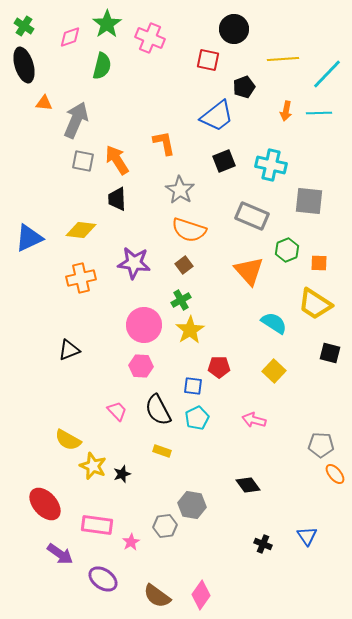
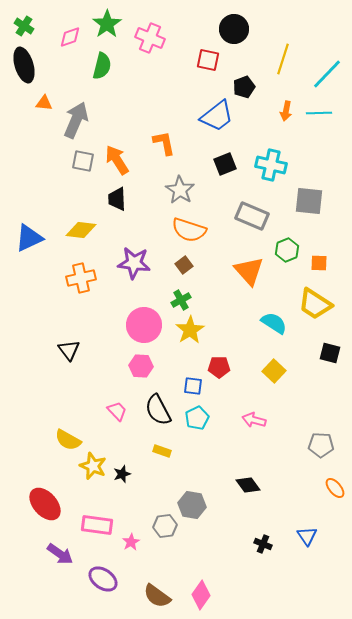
yellow line at (283, 59): rotated 68 degrees counterclockwise
black square at (224, 161): moved 1 px right, 3 px down
black triangle at (69, 350): rotated 45 degrees counterclockwise
orange ellipse at (335, 474): moved 14 px down
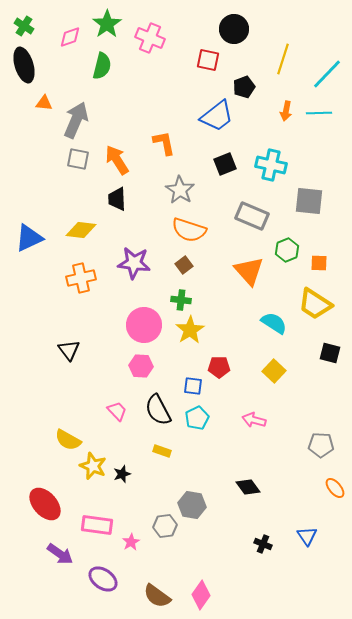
gray square at (83, 161): moved 5 px left, 2 px up
green cross at (181, 300): rotated 36 degrees clockwise
black diamond at (248, 485): moved 2 px down
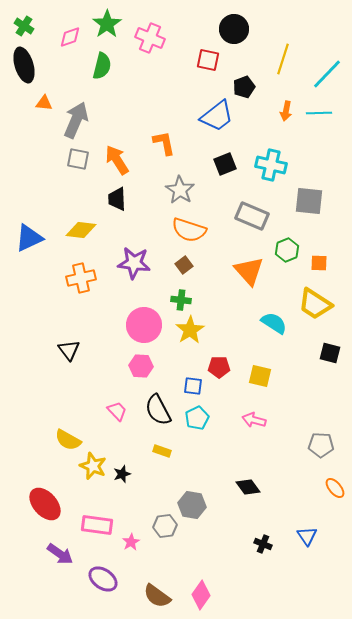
yellow square at (274, 371): moved 14 px left, 5 px down; rotated 30 degrees counterclockwise
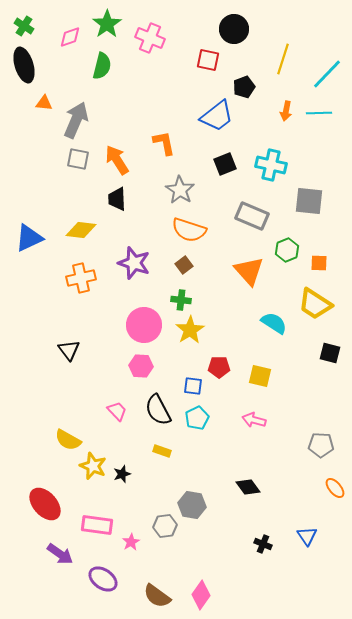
purple star at (134, 263): rotated 12 degrees clockwise
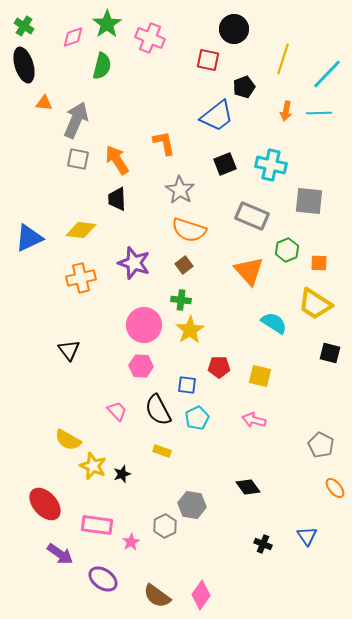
pink diamond at (70, 37): moved 3 px right
blue square at (193, 386): moved 6 px left, 1 px up
gray pentagon at (321, 445): rotated 25 degrees clockwise
gray hexagon at (165, 526): rotated 20 degrees counterclockwise
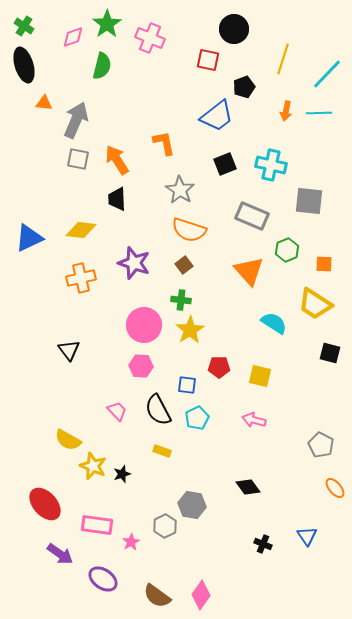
orange square at (319, 263): moved 5 px right, 1 px down
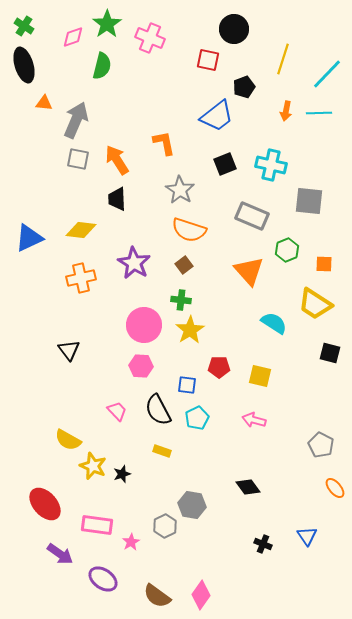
purple star at (134, 263): rotated 12 degrees clockwise
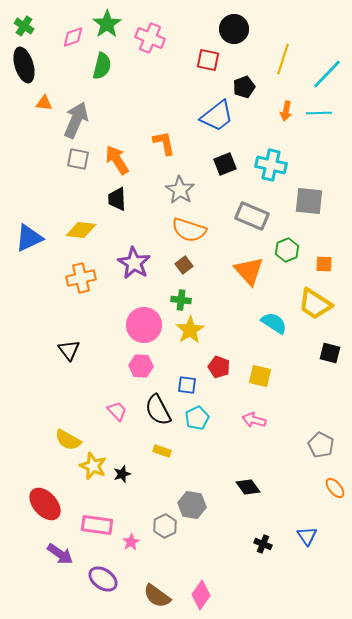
red pentagon at (219, 367): rotated 20 degrees clockwise
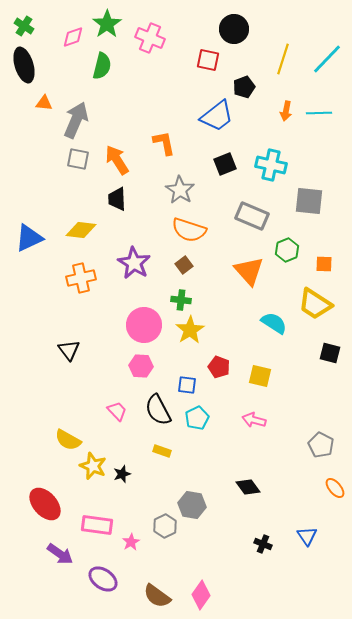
cyan line at (327, 74): moved 15 px up
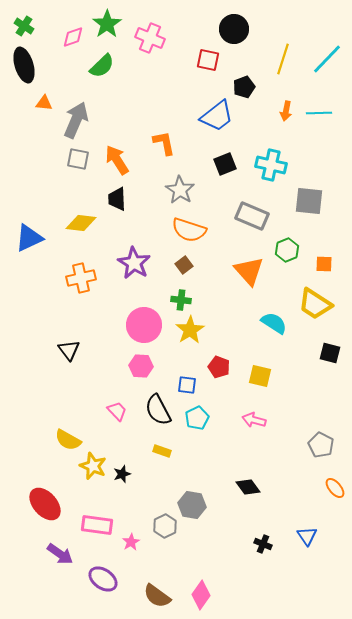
green semicircle at (102, 66): rotated 32 degrees clockwise
yellow diamond at (81, 230): moved 7 px up
